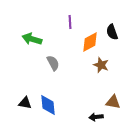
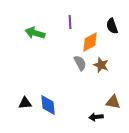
black semicircle: moved 6 px up
green arrow: moved 3 px right, 6 px up
gray semicircle: moved 27 px right
black triangle: rotated 16 degrees counterclockwise
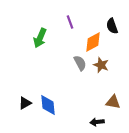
purple line: rotated 16 degrees counterclockwise
green arrow: moved 5 px right, 5 px down; rotated 84 degrees counterclockwise
orange diamond: moved 3 px right
black triangle: rotated 24 degrees counterclockwise
black arrow: moved 1 px right, 5 px down
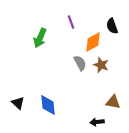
purple line: moved 1 px right
black triangle: moved 7 px left; rotated 48 degrees counterclockwise
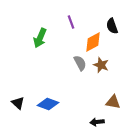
blue diamond: moved 1 px up; rotated 65 degrees counterclockwise
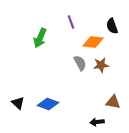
orange diamond: rotated 35 degrees clockwise
brown star: rotated 28 degrees counterclockwise
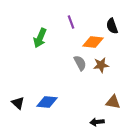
blue diamond: moved 1 px left, 2 px up; rotated 15 degrees counterclockwise
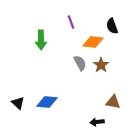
green arrow: moved 1 px right, 2 px down; rotated 24 degrees counterclockwise
brown star: rotated 28 degrees counterclockwise
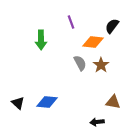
black semicircle: rotated 56 degrees clockwise
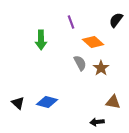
black semicircle: moved 4 px right, 6 px up
orange diamond: rotated 35 degrees clockwise
brown star: moved 3 px down
blue diamond: rotated 10 degrees clockwise
